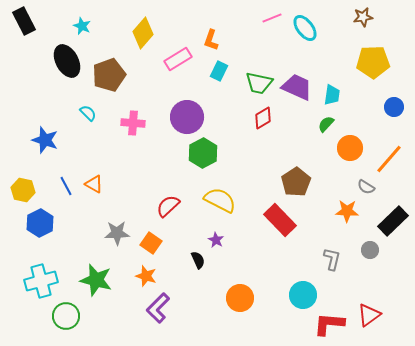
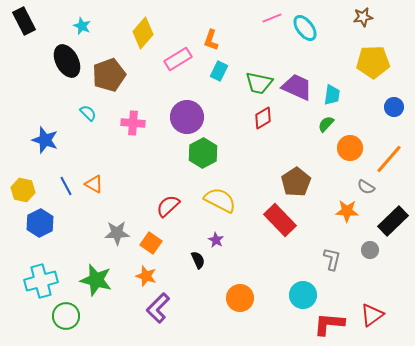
red triangle at (369, 315): moved 3 px right
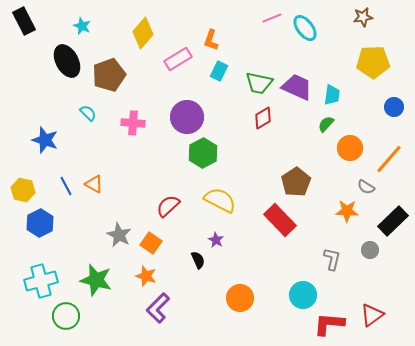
gray star at (117, 233): moved 2 px right, 2 px down; rotated 30 degrees clockwise
